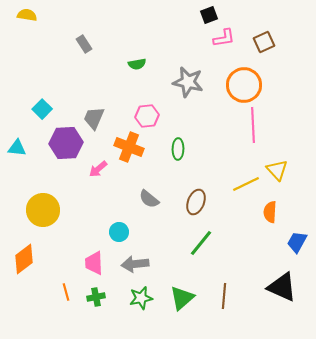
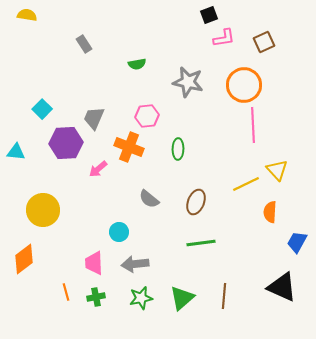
cyan triangle: moved 1 px left, 4 px down
green line: rotated 44 degrees clockwise
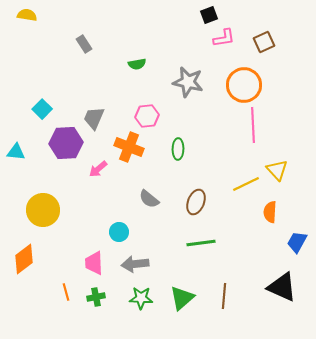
green star: rotated 15 degrees clockwise
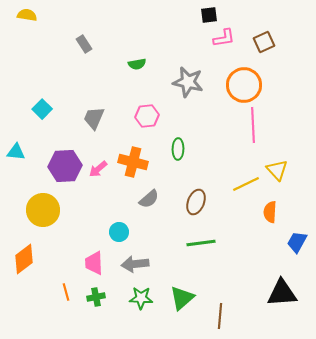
black square: rotated 12 degrees clockwise
purple hexagon: moved 1 px left, 23 px down
orange cross: moved 4 px right, 15 px down; rotated 8 degrees counterclockwise
gray semicircle: rotated 80 degrees counterclockwise
black triangle: moved 6 px down; rotated 28 degrees counterclockwise
brown line: moved 4 px left, 20 px down
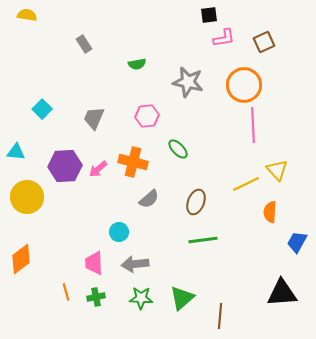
green ellipse: rotated 45 degrees counterclockwise
yellow circle: moved 16 px left, 13 px up
green line: moved 2 px right, 3 px up
orange diamond: moved 3 px left
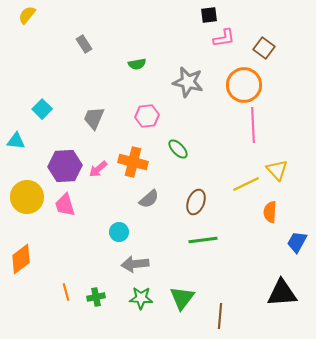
yellow semicircle: rotated 60 degrees counterclockwise
brown square: moved 6 px down; rotated 30 degrees counterclockwise
cyan triangle: moved 11 px up
pink trapezoid: moved 29 px left, 58 px up; rotated 15 degrees counterclockwise
green triangle: rotated 12 degrees counterclockwise
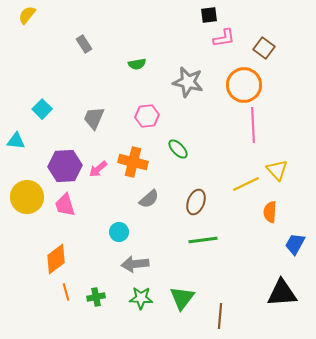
blue trapezoid: moved 2 px left, 2 px down
orange diamond: moved 35 px right
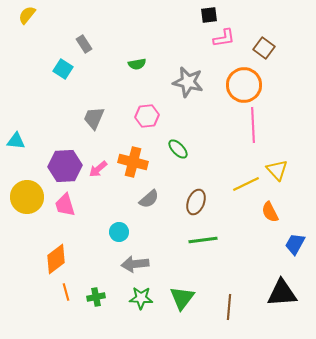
cyan square: moved 21 px right, 40 px up; rotated 12 degrees counterclockwise
orange semicircle: rotated 30 degrees counterclockwise
brown line: moved 9 px right, 9 px up
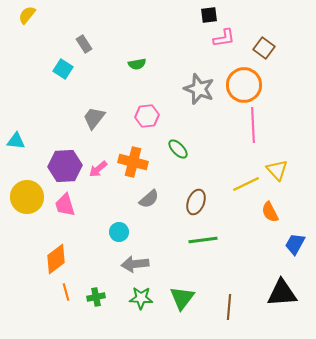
gray star: moved 11 px right, 7 px down; rotated 8 degrees clockwise
gray trapezoid: rotated 15 degrees clockwise
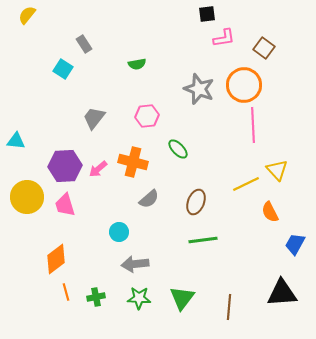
black square: moved 2 px left, 1 px up
green star: moved 2 px left
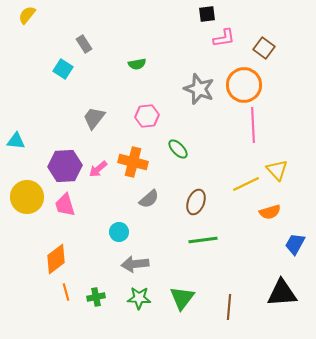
orange semicircle: rotated 80 degrees counterclockwise
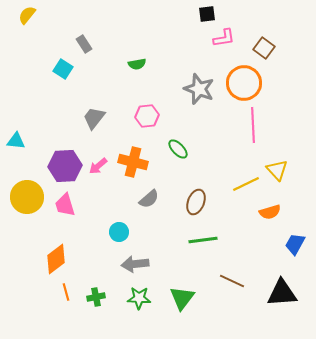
orange circle: moved 2 px up
pink arrow: moved 3 px up
brown line: moved 3 px right, 26 px up; rotated 70 degrees counterclockwise
